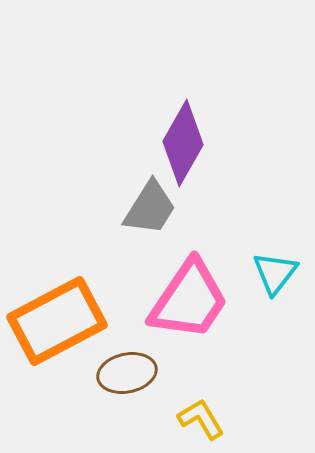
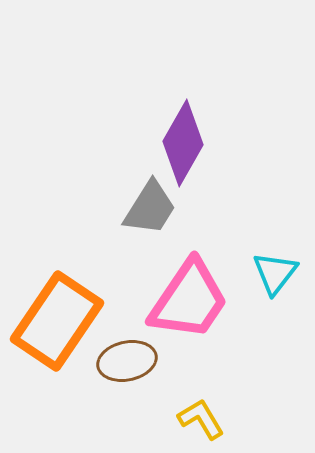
orange rectangle: rotated 28 degrees counterclockwise
brown ellipse: moved 12 px up
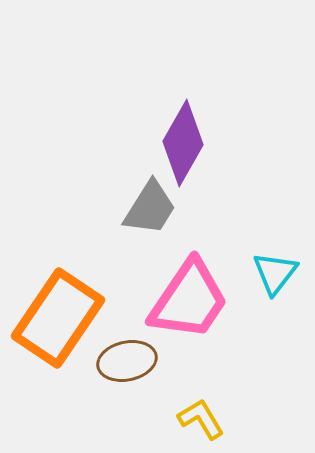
orange rectangle: moved 1 px right, 3 px up
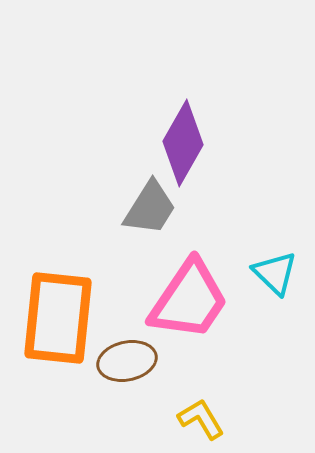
cyan triangle: rotated 24 degrees counterclockwise
orange rectangle: rotated 28 degrees counterclockwise
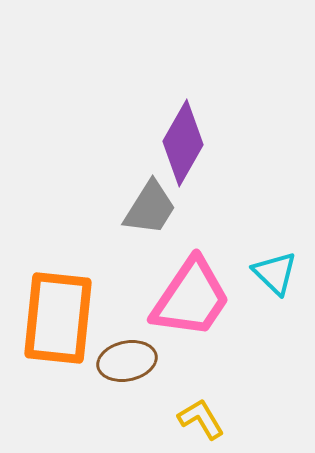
pink trapezoid: moved 2 px right, 2 px up
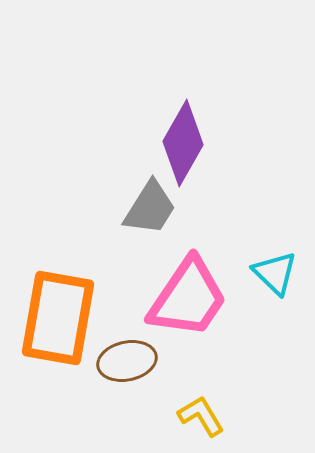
pink trapezoid: moved 3 px left
orange rectangle: rotated 4 degrees clockwise
yellow L-shape: moved 3 px up
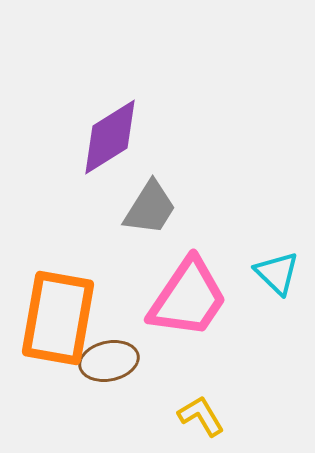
purple diamond: moved 73 px left, 6 px up; rotated 28 degrees clockwise
cyan triangle: moved 2 px right
brown ellipse: moved 18 px left
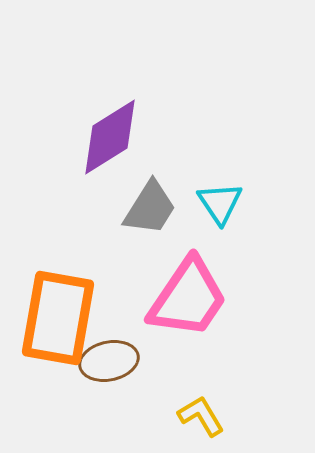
cyan triangle: moved 57 px left, 70 px up; rotated 12 degrees clockwise
